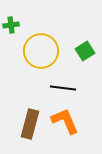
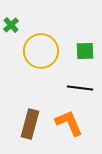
green cross: rotated 35 degrees counterclockwise
green square: rotated 30 degrees clockwise
black line: moved 17 px right
orange L-shape: moved 4 px right, 2 px down
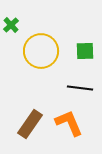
brown rectangle: rotated 20 degrees clockwise
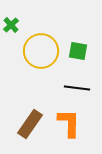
green square: moved 7 px left; rotated 12 degrees clockwise
black line: moved 3 px left
orange L-shape: rotated 24 degrees clockwise
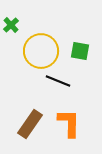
green square: moved 2 px right
black line: moved 19 px left, 7 px up; rotated 15 degrees clockwise
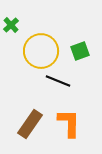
green square: rotated 30 degrees counterclockwise
